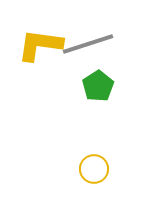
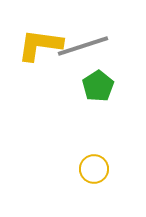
gray line: moved 5 px left, 2 px down
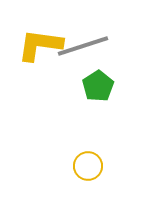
yellow circle: moved 6 px left, 3 px up
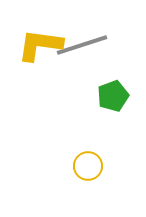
gray line: moved 1 px left, 1 px up
green pentagon: moved 15 px right, 10 px down; rotated 12 degrees clockwise
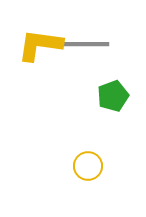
gray line: moved 1 px right, 1 px up; rotated 18 degrees clockwise
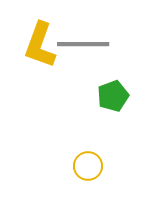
yellow L-shape: rotated 78 degrees counterclockwise
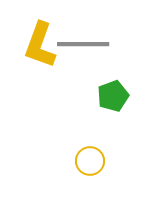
yellow circle: moved 2 px right, 5 px up
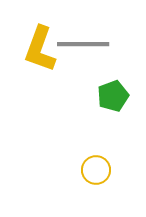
yellow L-shape: moved 4 px down
yellow circle: moved 6 px right, 9 px down
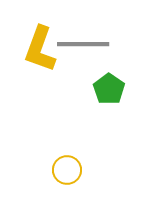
green pentagon: moved 4 px left, 7 px up; rotated 16 degrees counterclockwise
yellow circle: moved 29 px left
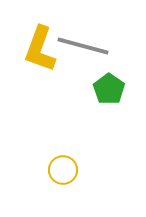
gray line: moved 2 px down; rotated 15 degrees clockwise
yellow circle: moved 4 px left
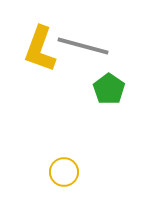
yellow circle: moved 1 px right, 2 px down
